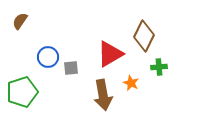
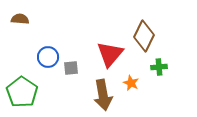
brown semicircle: moved 2 px up; rotated 60 degrees clockwise
red triangle: rotated 20 degrees counterclockwise
green pentagon: rotated 20 degrees counterclockwise
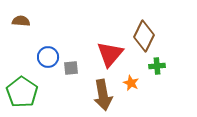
brown semicircle: moved 1 px right, 2 px down
green cross: moved 2 px left, 1 px up
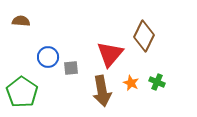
green cross: moved 16 px down; rotated 28 degrees clockwise
brown arrow: moved 1 px left, 4 px up
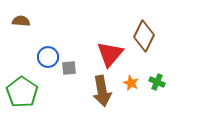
gray square: moved 2 px left
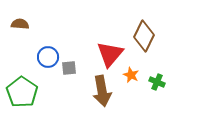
brown semicircle: moved 1 px left, 3 px down
orange star: moved 8 px up
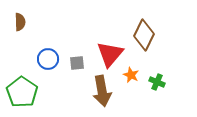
brown semicircle: moved 2 px up; rotated 84 degrees clockwise
brown diamond: moved 1 px up
blue circle: moved 2 px down
gray square: moved 8 px right, 5 px up
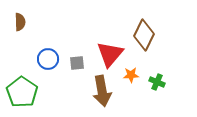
orange star: rotated 28 degrees counterclockwise
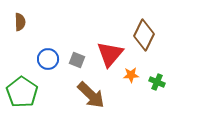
gray square: moved 3 px up; rotated 28 degrees clockwise
brown arrow: moved 11 px left, 4 px down; rotated 36 degrees counterclockwise
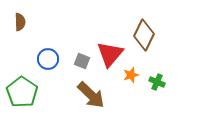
gray square: moved 5 px right, 1 px down
orange star: rotated 14 degrees counterclockwise
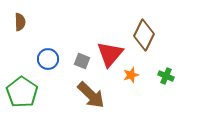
green cross: moved 9 px right, 6 px up
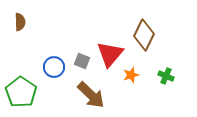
blue circle: moved 6 px right, 8 px down
green pentagon: moved 1 px left
